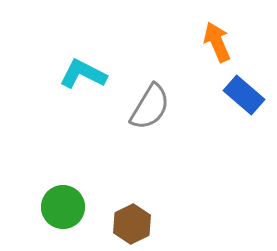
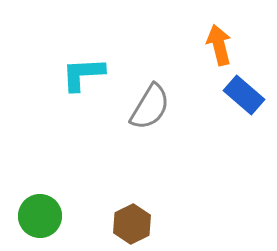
orange arrow: moved 2 px right, 3 px down; rotated 9 degrees clockwise
cyan L-shape: rotated 30 degrees counterclockwise
green circle: moved 23 px left, 9 px down
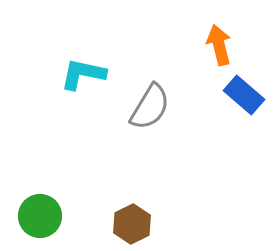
cyan L-shape: rotated 15 degrees clockwise
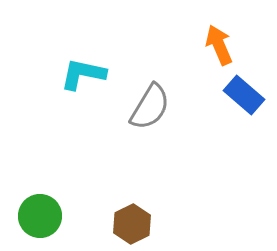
orange arrow: rotated 9 degrees counterclockwise
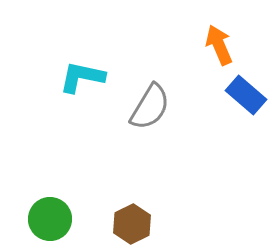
cyan L-shape: moved 1 px left, 3 px down
blue rectangle: moved 2 px right
green circle: moved 10 px right, 3 px down
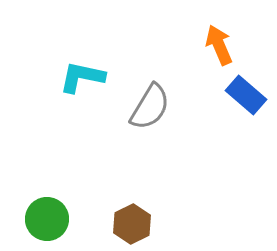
green circle: moved 3 px left
